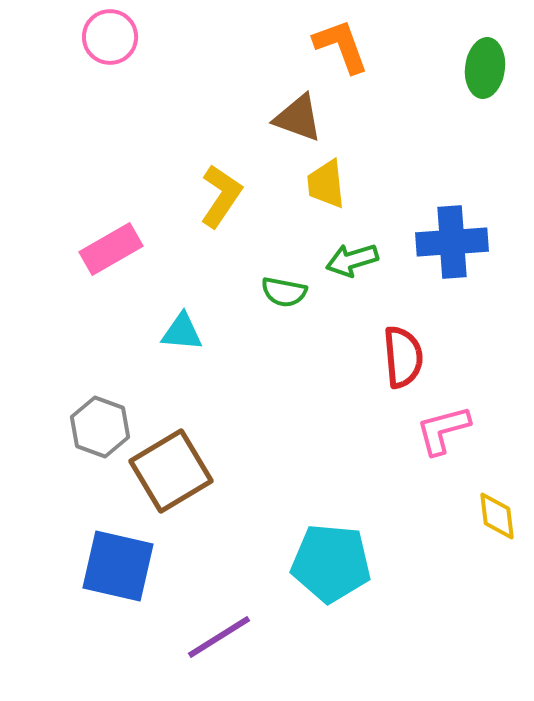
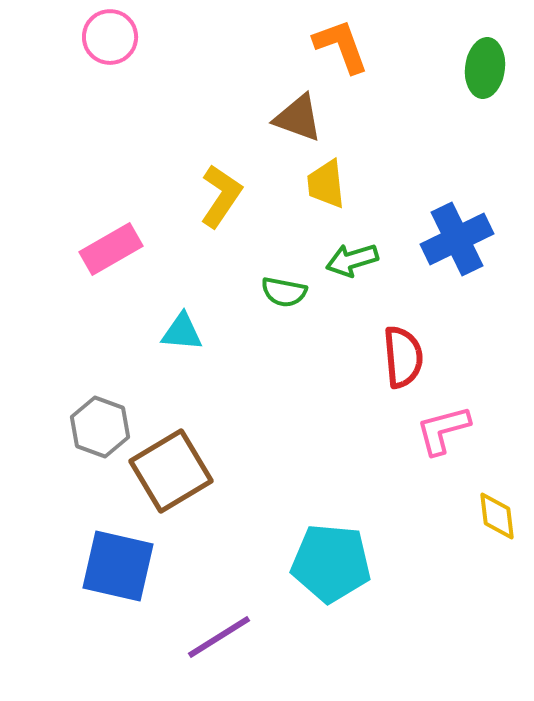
blue cross: moved 5 px right, 3 px up; rotated 22 degrees counterclockwise
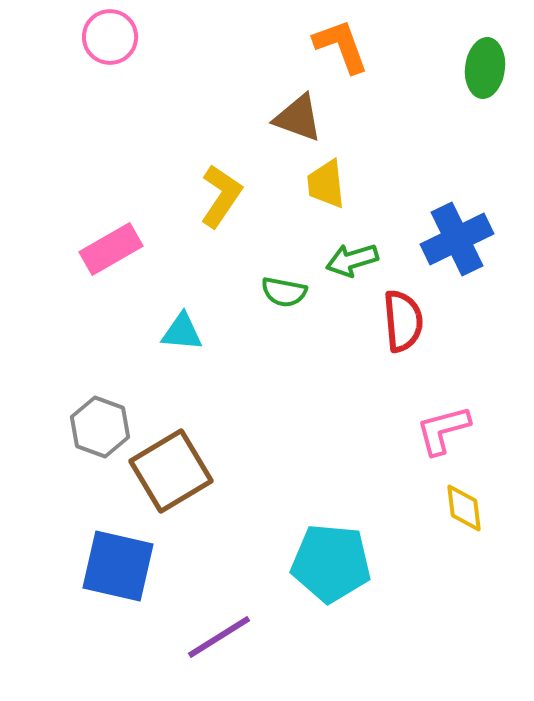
red semicircle: moved 36 px up
yellow diamond: moved 33 px left, 8 px up
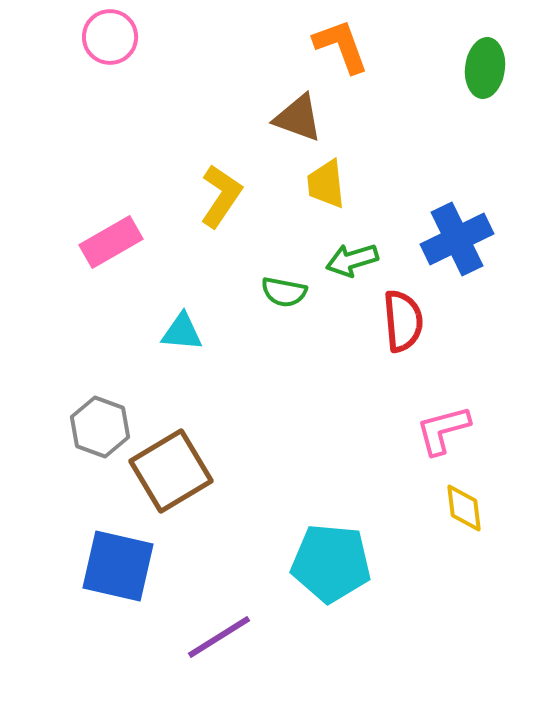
pink rectangle: moved 7 px up
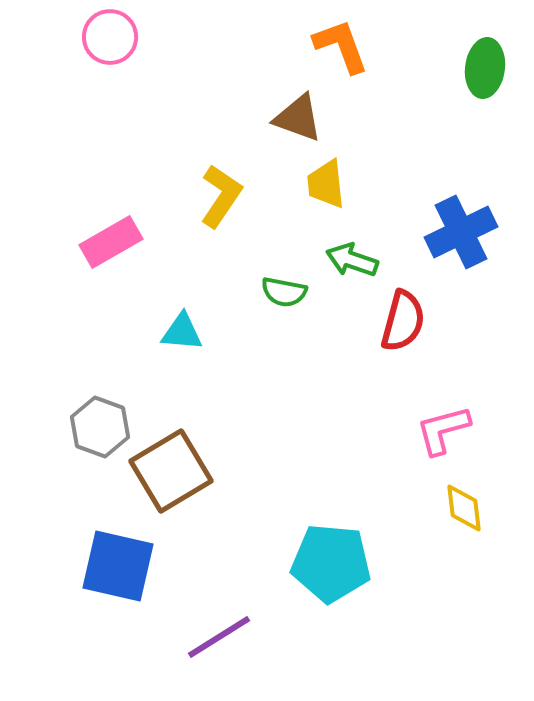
blue cross: moved 4 px right, 7 px up
green arrow: rotated 36 degrees clockwise
red semicircle: rotated 20 degrees clockwise
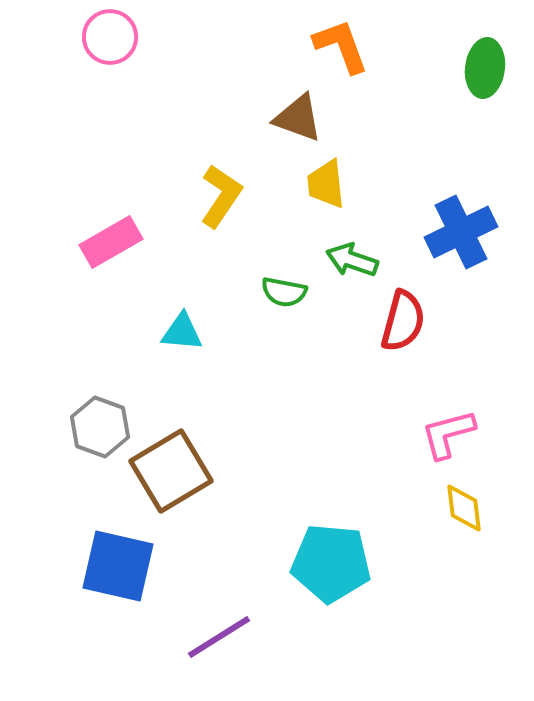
pink L-shape: moved 5 px right, 4 px down
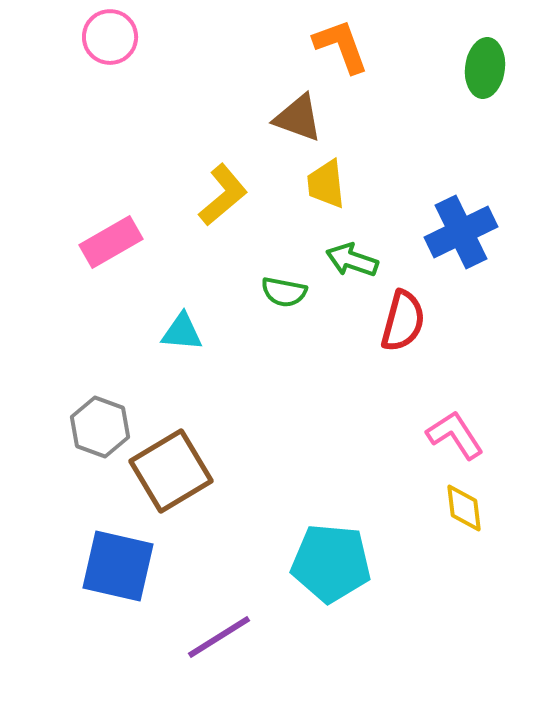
yellow L-shape: moved 2 px right, 1 px up; rotated 16 degrees clockwise
pink L-shape: moved 7 px right, 1 px down; rotated 72 degrees clockwise
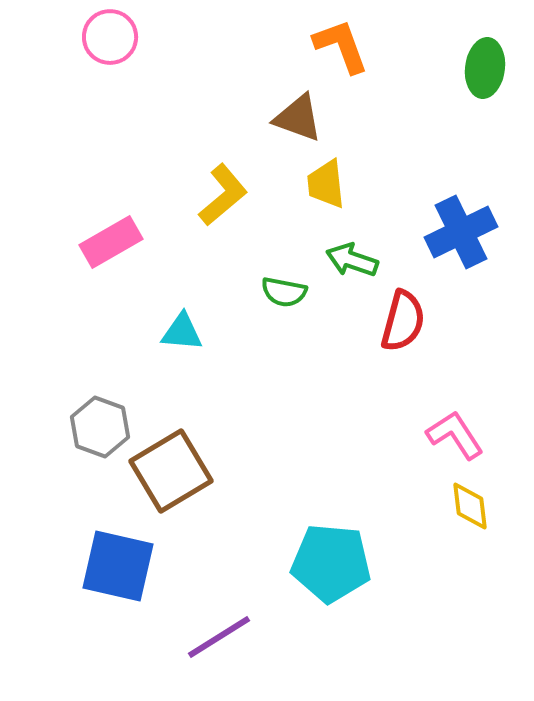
yellow diamond: moved 6 px right, 2 px up
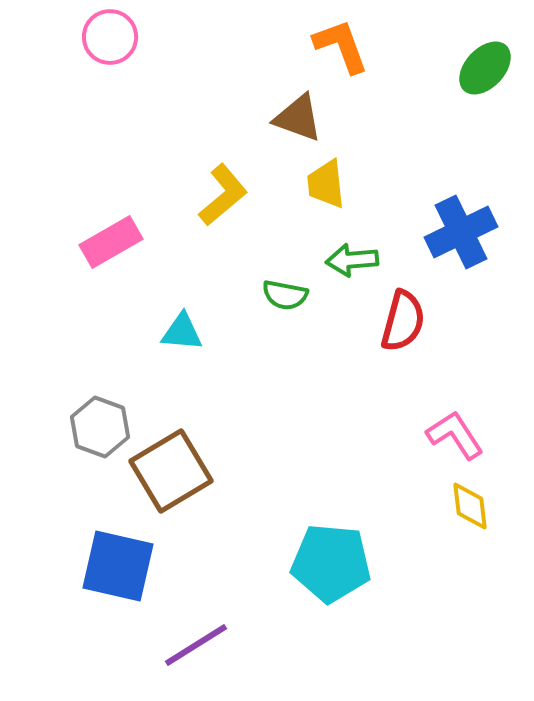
green ellipse: rotated 36 degrees clockwise
green arrow: rotated 24 degrees counterclockwise
green semicircle: moved 1 px right, 3 px down
purple line: moved 23 px left, 8 px down
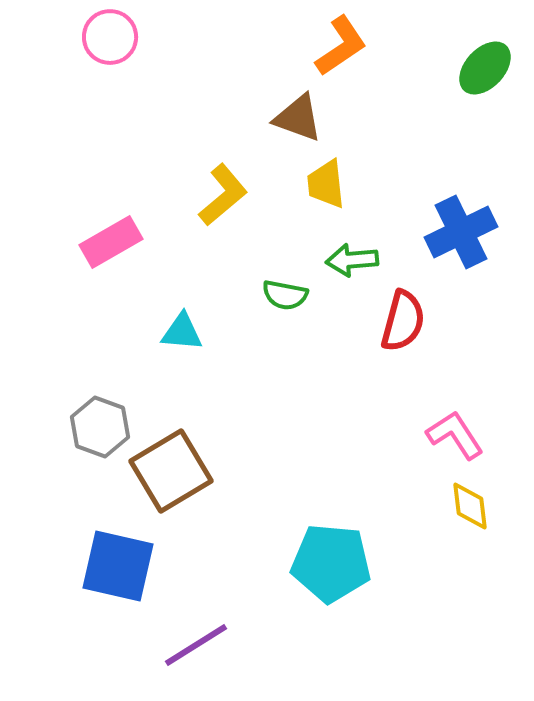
orange L-shape: rotated 76 degrees clockwise
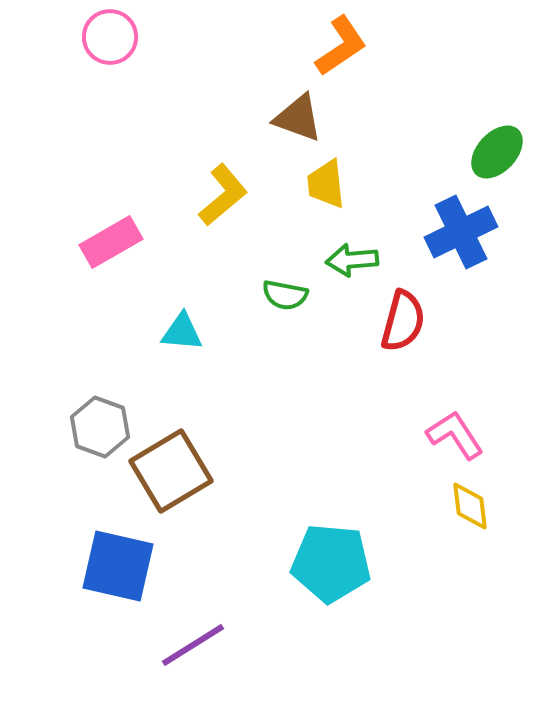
green ellipse: moved 12 px right, 84 px down
purple line: moved 3 px left
